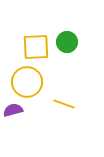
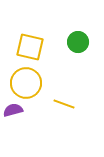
green circle: moved 11 px right
yellow square: moved 6 px left; rotated 16 degrees clockwise
yellow circle: moved 1 px left, 1 px down
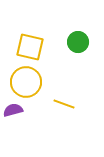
yellow circle: moved 1 px up
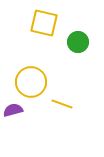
yellow square: moved 14 px right, 24 px up
yellow circle: moved 5 px right
yellow line: moved 2 px left
